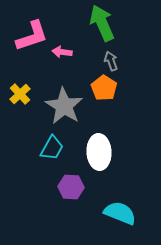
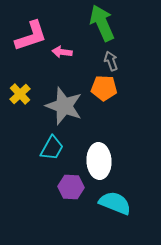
pink L-shape: moved 1 px left
orange pentagon: rotated 30 degrees counterclockwise
gray star: rotated 12 degrees counterclockwise
white ellipse: moved 9 px down
cyan semicircle: moved 5 px left, 10 px up
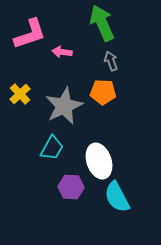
pink L-shape: moved 1 px left, 2 px up
orange pentagon: moved 1 px left, 4 px down
gray star: rotated 27 degrees clockwise
white ellipse: rotated 16 degrees counterclockwise
cyan semicircle: moved 2 px right, 6 px up; rotated 140 degrees counterclockwise
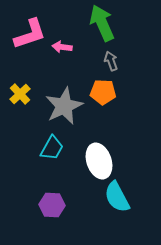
pink arrow: moved 5 px up
purple hexagon: moved 19 px left, 18 px down
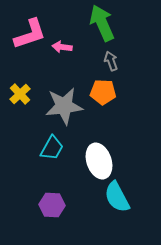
gray star: rotated 18 degrees clockwise
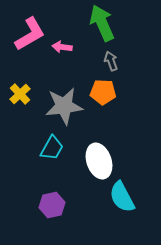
pink L-shape: rotated 12 degrees counterclockwise
cyan semicircle: moved 5 px right
purple hexagon: rotated 15 degrees counterclockwise
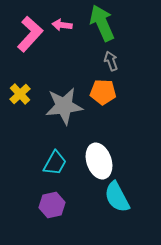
pink L-shape: rotated 18 degrees counterclockwise
pink arrow: moved 22 px up
cyan trapezoid: moved 3 px right, 15 px down
cyan semicircle: moved 5 px left
